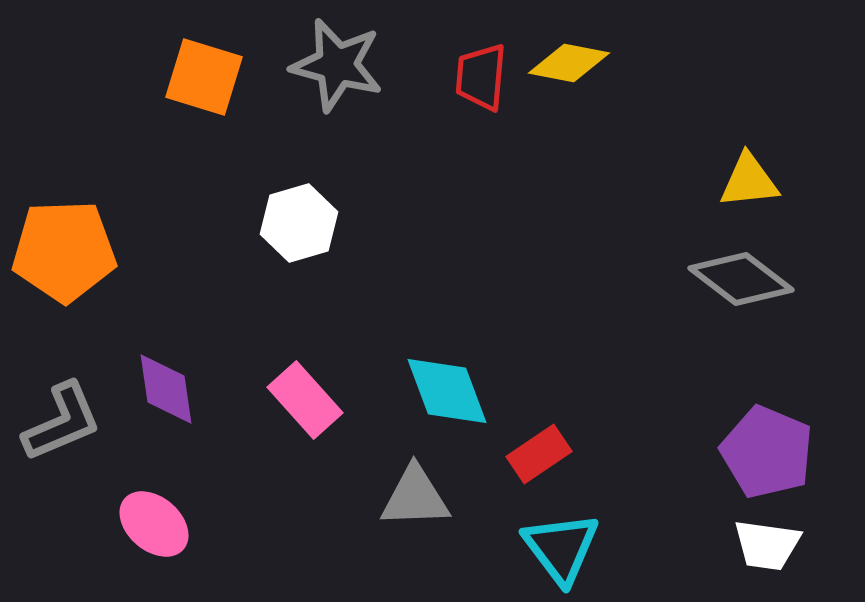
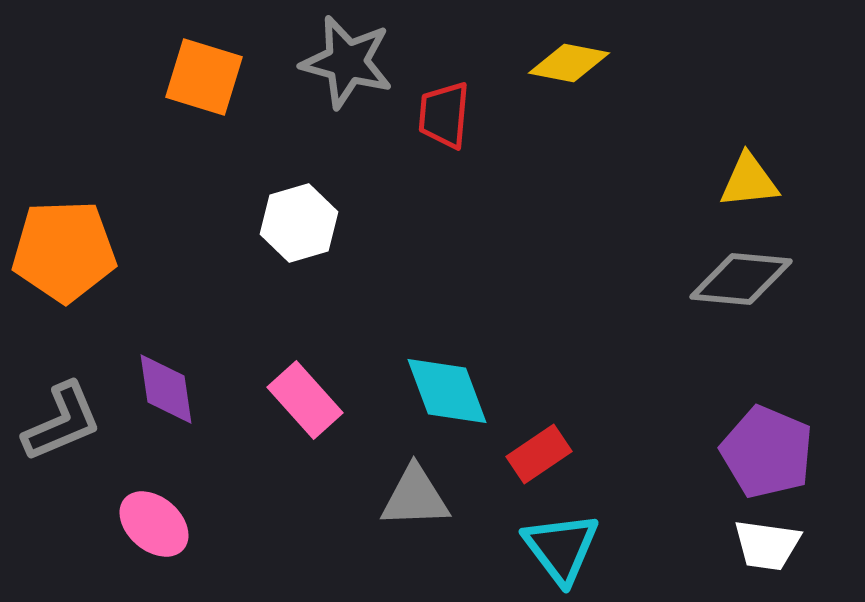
gray star: moved 10 px right, 3 px up
red trapezoid: moved 37 px left, 38 px down
gray diamond: rotated 32 degrees counterclockwise
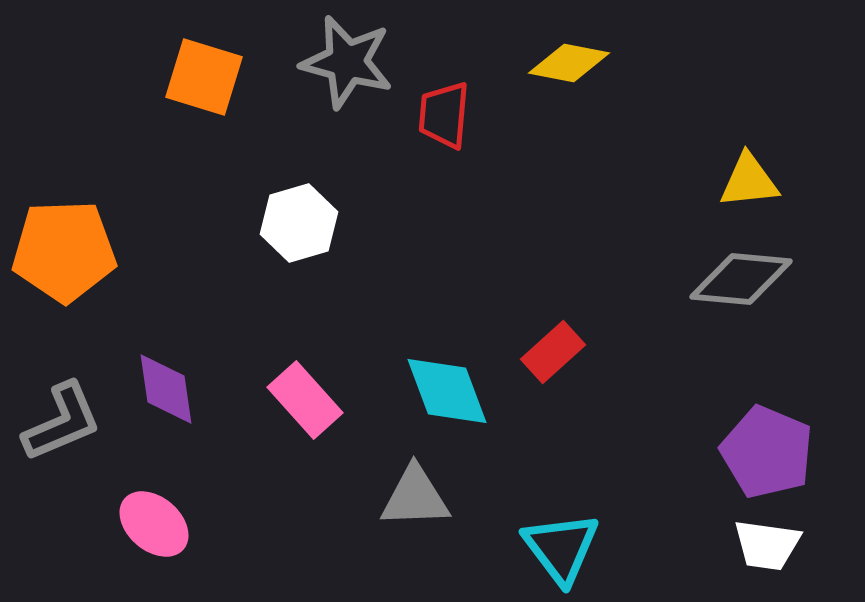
red rectangle: moved 14 px right, 102 px up; rotated 8 degrees counterclockwise
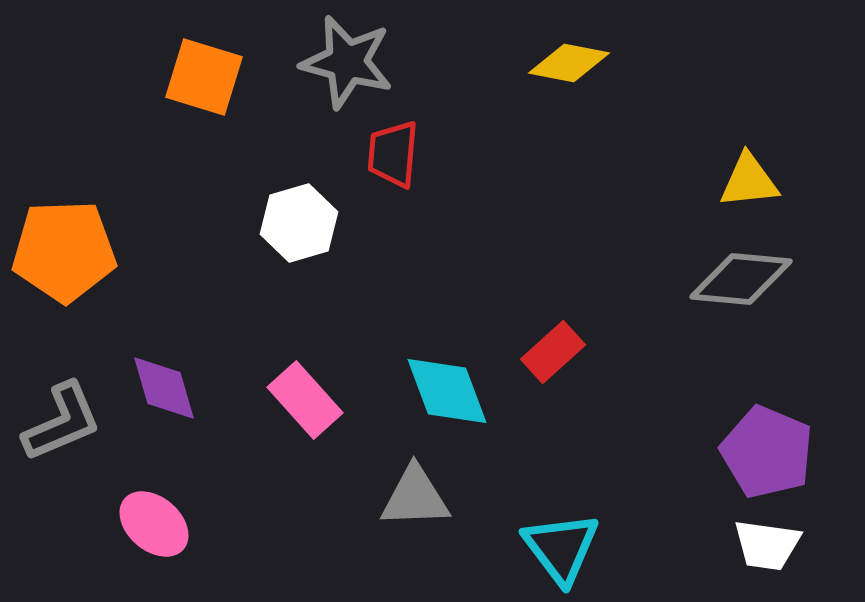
red trapezoid: moved 51 px left, 39 px down
purple diamond: moved 2 px left, 1 px up; rotated 8 degrees counterclockwise
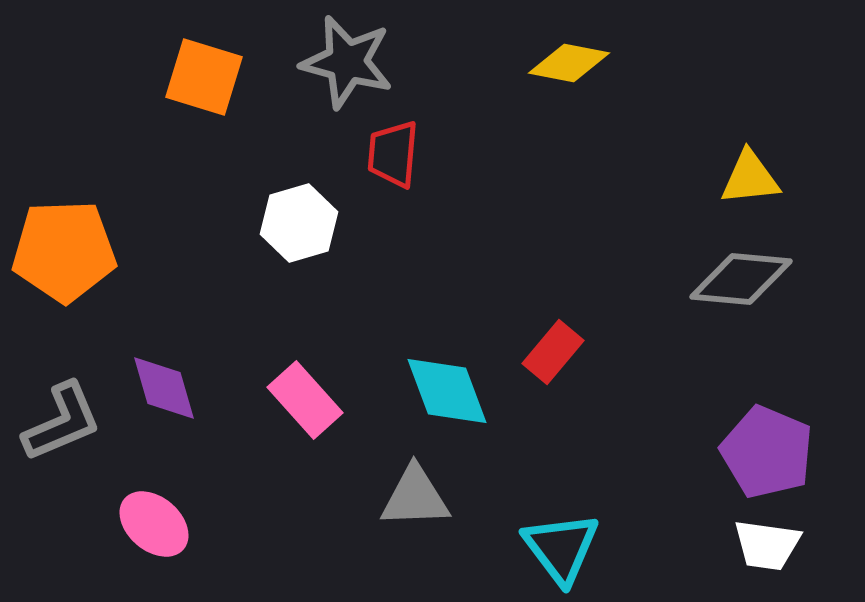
yellow triangle: moved 1 px right, 3 px up
red rectangle: rotated 8 degrees counterclockwise
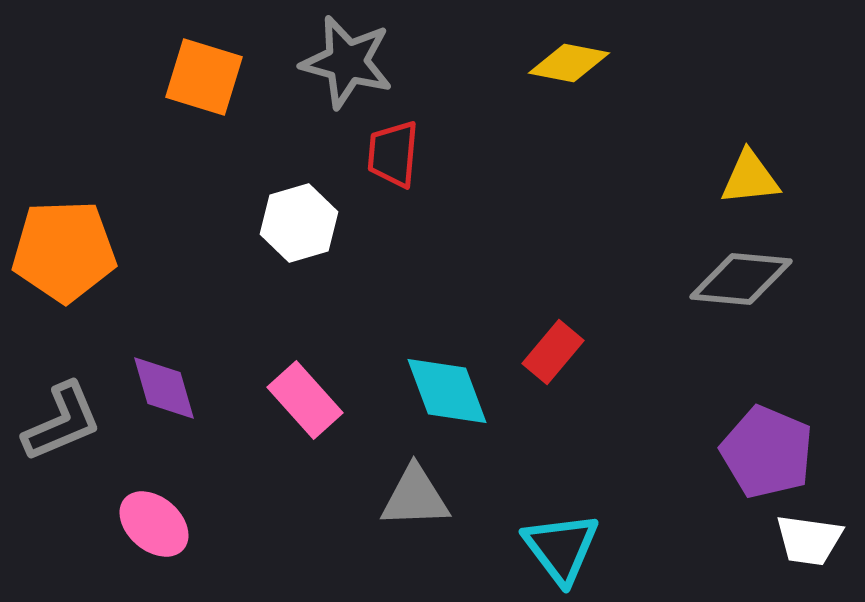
white trapezoid: moved 42 px right, 5 px up
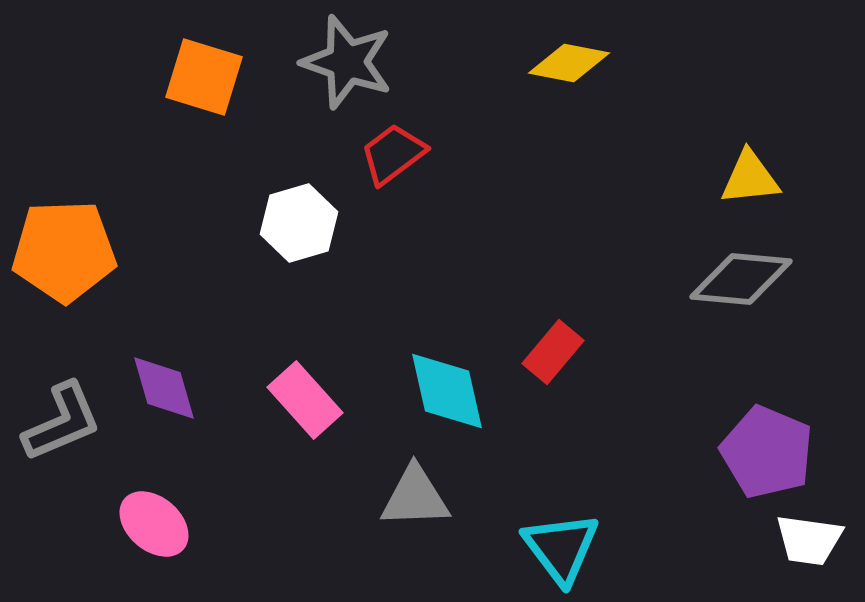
gray star: rotated 4 degrees clockwise
red trapezoid: rotated 48 degrees clockwise
cyan diamond: rotated 8 degrees clockwise
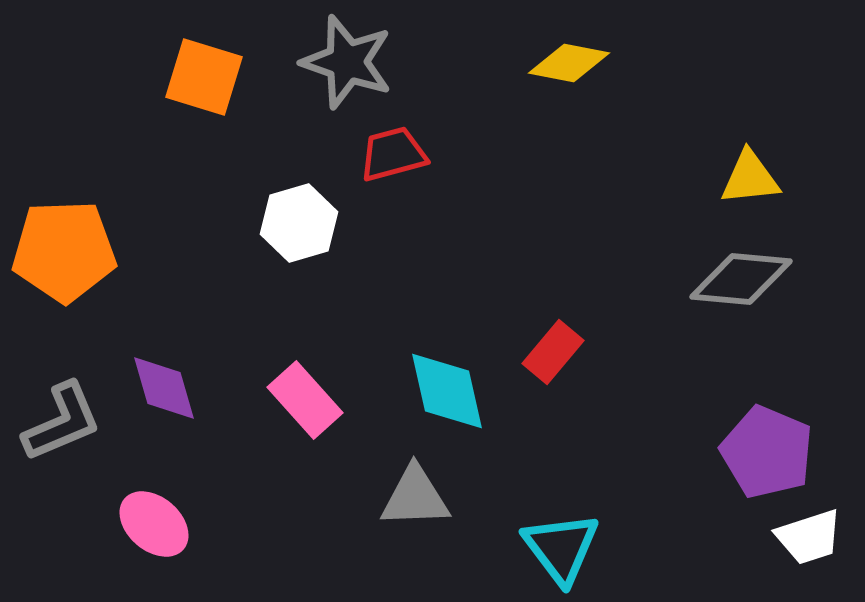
red trapezoid: rotated 22 degrees clockwise
white trapezoid: moved 3 px up; rotated 26 degrees counterclockwise
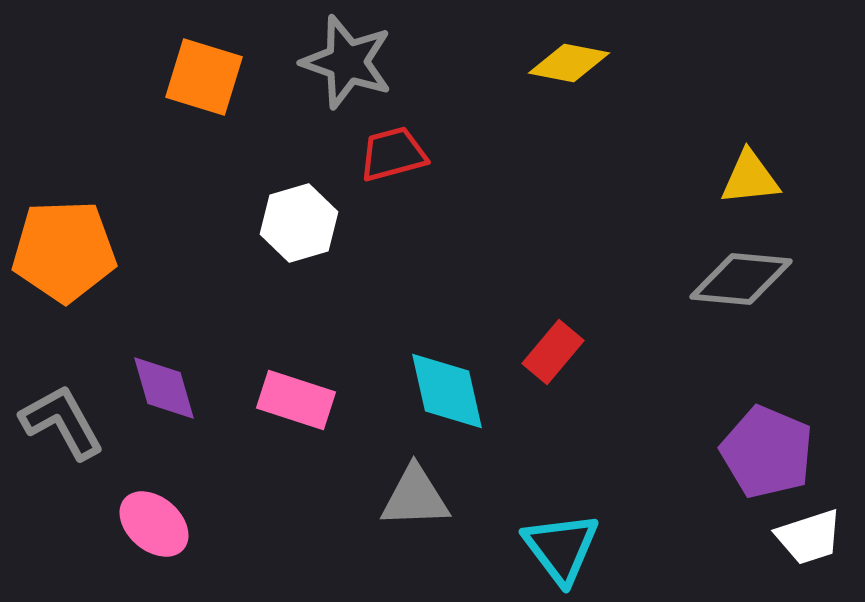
pink rectangle: moved 9 px left; rotated 30 degrees counterclockwise
gray L-shape: rotated 96 degrees counterclockwise
